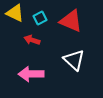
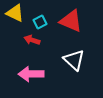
cyan square: moved 4 px down
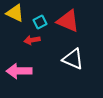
red triangle: moved 3 px left
red arrow: rotated 28 degrees counterclockwise
white triangle: moved 1 px left, 1 px up; rotated 20 degrees counterclockwise
pink arrow: moved 12 px left, 3 px up
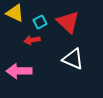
red triangle: moved 1 px down; rotated 20 degrees clockwise
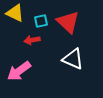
cyan square: moved 1 px right, 1 px up; rotated 16 degrees clockwise
pink arrow: rotated 35 degrees counterclockwise
